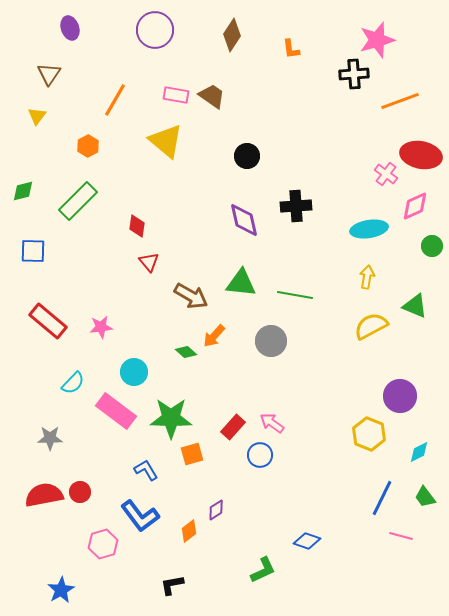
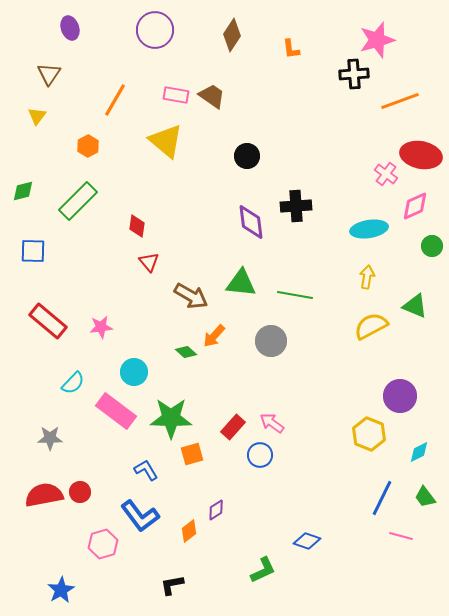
purple diamond at (244, 220): moved 7 px right, 2 px down; rotated 6 degrees clockwise
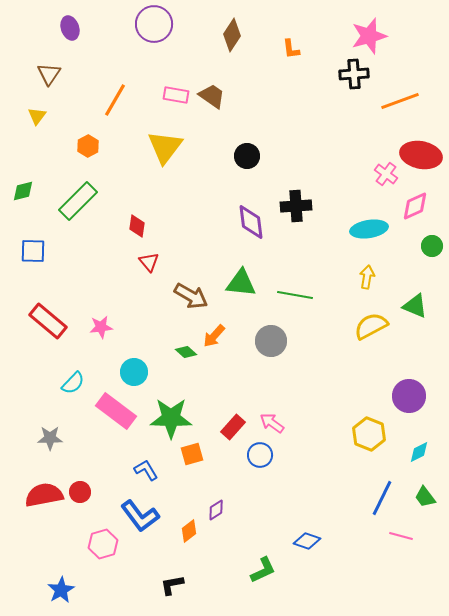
purple circle at (155, 30): moved 1 px left, 6 px up
pink star at (377, 40): moved 8 px left, 4 px up
yellow triangle at (166, 141): moved 1 px left, 6 px down; rotated 27 degrees clockwise
purple circle at (400, 396): moved 9 px right
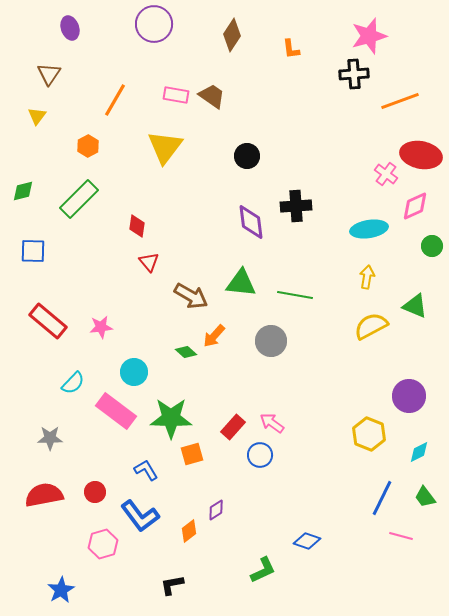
green rectangle at (78, 201): moved 1 px right, 2 px up
red circle at (80, 492): moved 15 px right
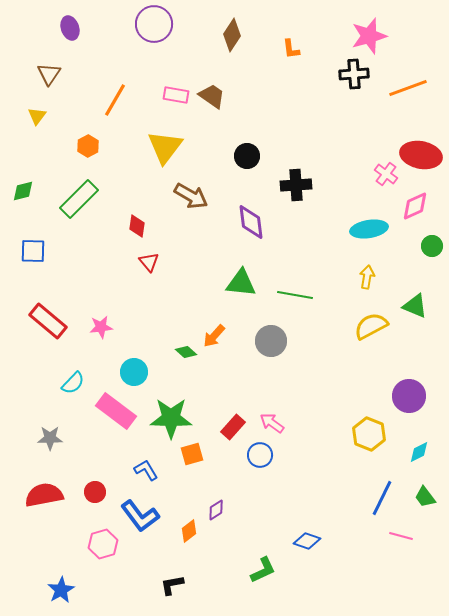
orange line at (400, 101): moved 8 px right, 13 px up
black cross at (296, 206): moved 21 px up
brown arrow at (191, 296): moved 100 px up
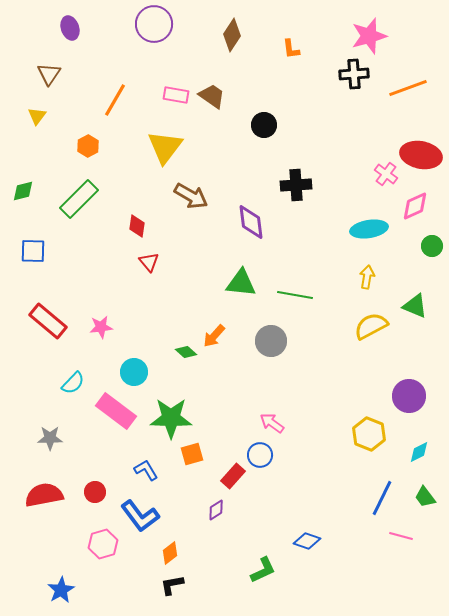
black circle at (247, 156): moved 17 px right, 31 px up
red rectangle at (233, 427): moved 49 px down
orange diamond at (189, 531): moved 19 px left, 22 px down
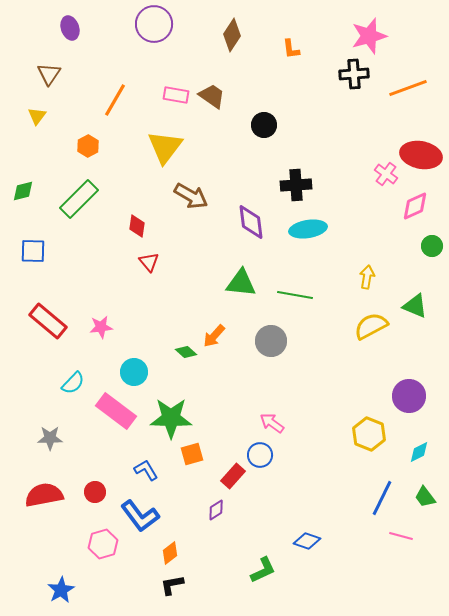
cyan ellipse at (369, 229): moved 61 px left
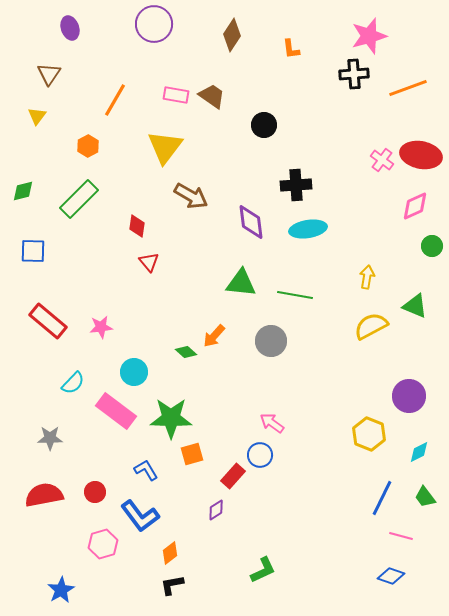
pink cross at (386, 174): moved 4 px left, 14 px up
blue diamond at (307, 541): moved 84 px right, 35 px down
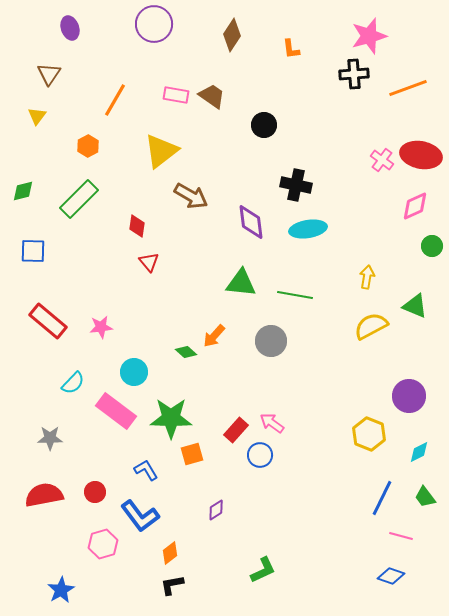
yellow triangle at (165, 147): moved 4 px left, 4 px down; rotated 15 degrees clockwise
black cross at (296, 185): rotated 16 degrees clockwise
red rectangle at (233, 476): moved 3 px right, 46 px up
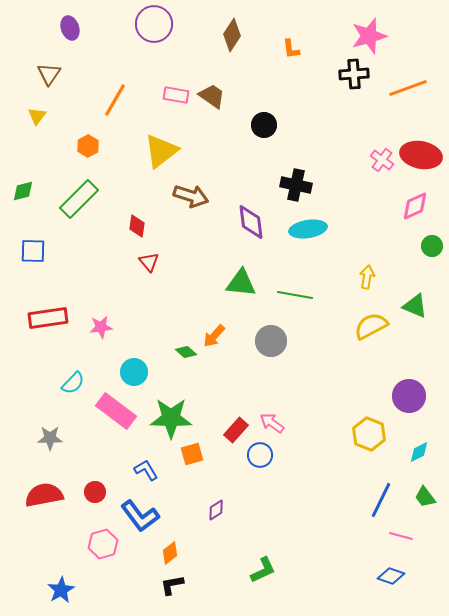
brown arrow at (191, 196): rotated 12 degrees counterclockwise
red rectangle at (48, 321): moved 3 px up; rotated 48 degrees counterclockwise
blue line at (382, 498): moved 1 px left, 2 px down
